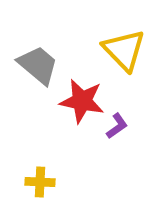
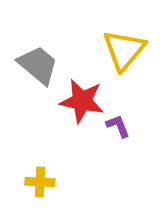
yellow triangle: rotated 24 degrees clockwise
purple L-shape: moved 1 px right; rotated 76 degrees counterclockwise
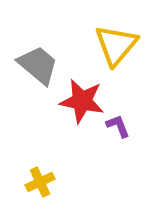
yellow triangle: moved 8 px left, 5 px up
yellow cross: rotated 28 degrees counterclockwise
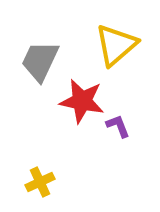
yellow triangle: rotated 9 degrees clockwise
gray trapezoid: moved 2 px right, 4 px up; rotated 105 degrees counterclockwise
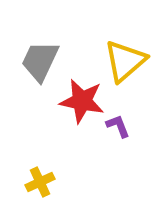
yellow triangle: moved 9 px right, 16 px down
